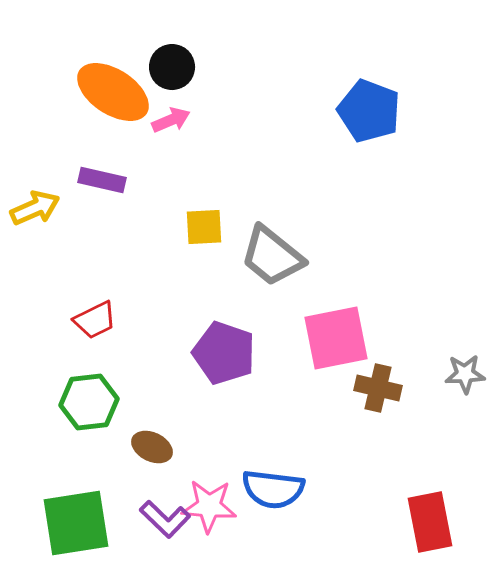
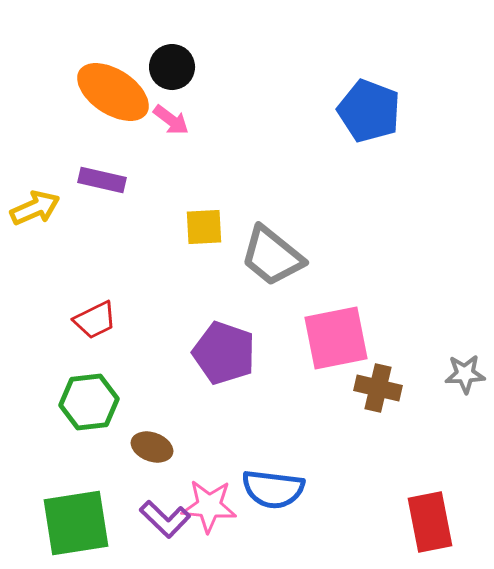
pink arrow: rotated 60 degrees clockwise
brown ellipse: rotated 6 degrees counterclockwise
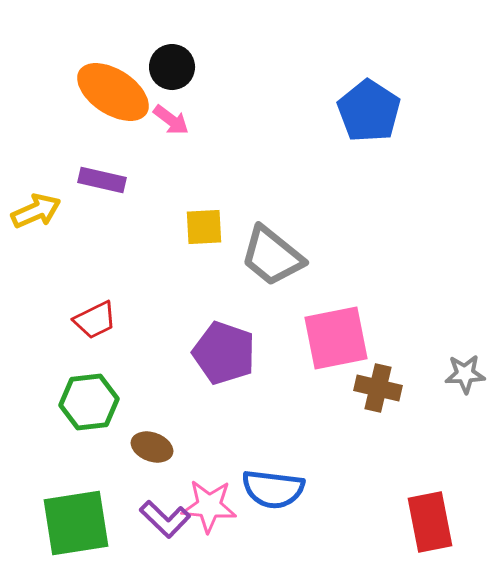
blue pentagon: rotated 12 degrees clockwise
yellow arrow: moved 1 px right, 3 px down
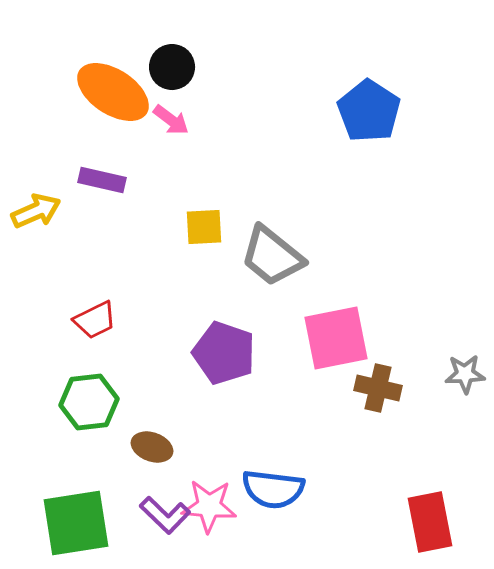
purple L-shape: moved 4 px up
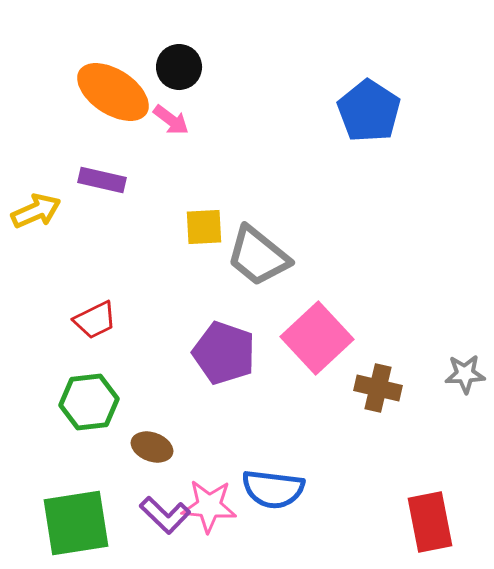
black circle: moved 7 px right
gray trapezoid: moved 14 px left
pink square: moved 19 px left; rotated 32 degrees counterclockwise
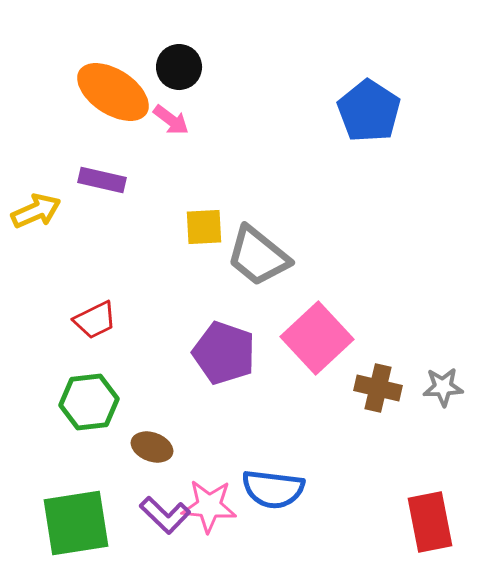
gray star: moved 22 px left, 13 px down
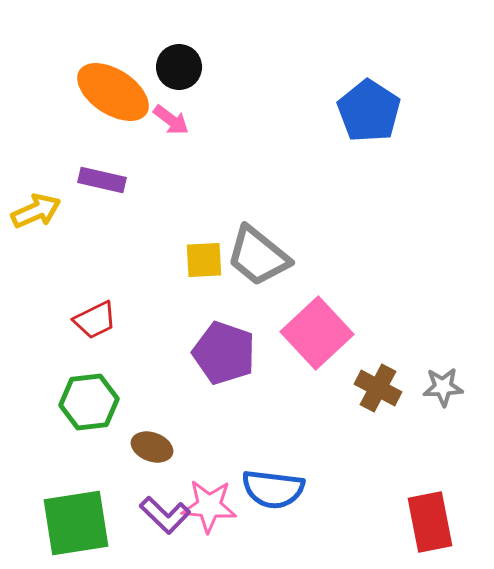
yellow square: moved 33 px down
pink square: moved 5 px up
brown cross: rotated 15 degrees clockwise
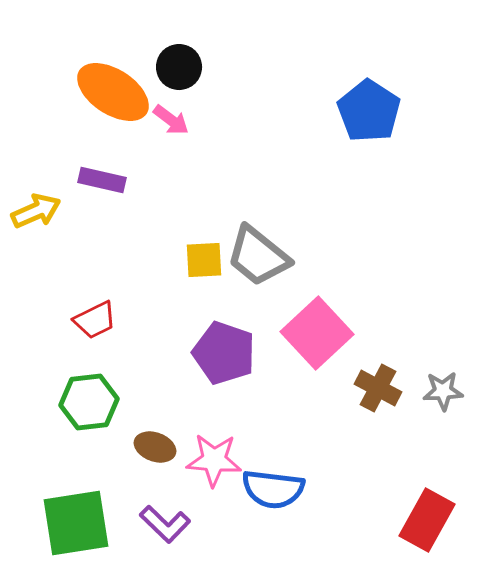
gray star: moved 4 px down
brown ellipse: moved 3 px right
pink star: moved 5 px right, 46 px up
purple L-shape: moved 9 px down
red rectangle: moved 3 px left, 2 px up; rotated 40 degrees clockwise
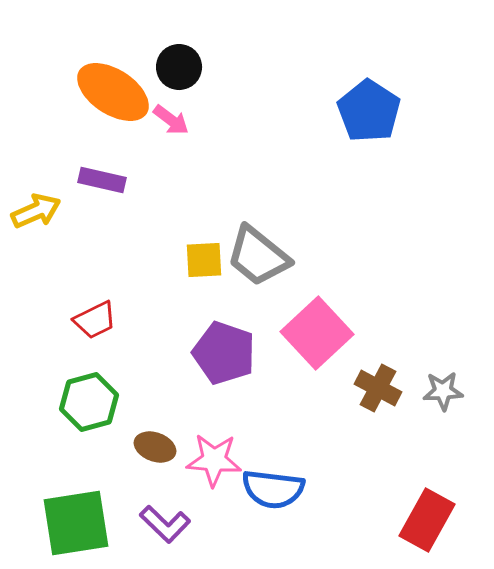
green hexagon: rotated 8 degrees counterclockwise
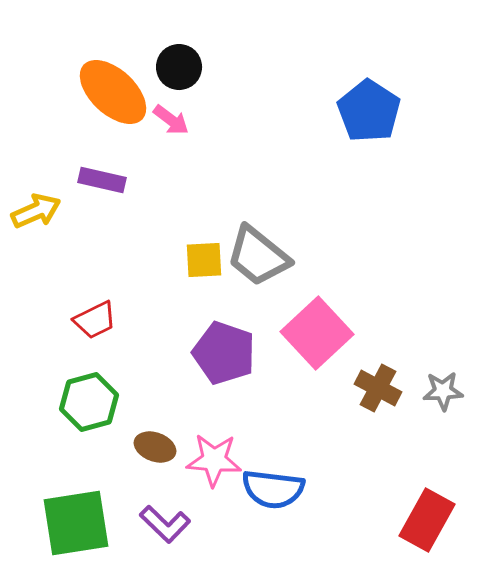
orange ellipse: rotated 10 degrees clockwise
